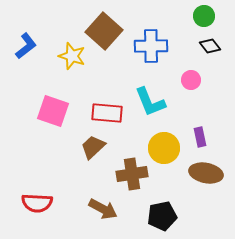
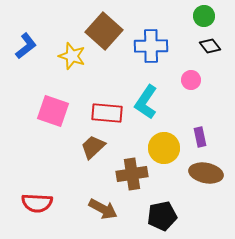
cyan L-shape: moved 4 px left; rotated 56 degrees clockwise
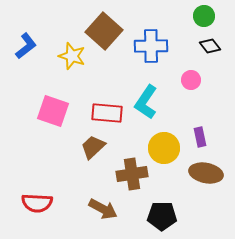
black pentagon: rotated 12 degrees clockwise
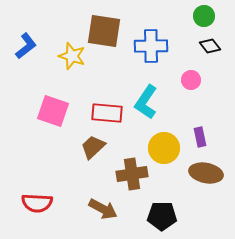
brown square: rotated 33 degrees counterclockwise
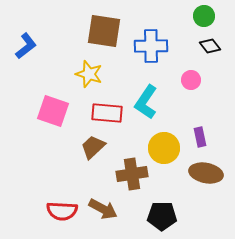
yellow star: moved 17 px right, 18 px down
red semicircle: moved 25 px right, 8 px down
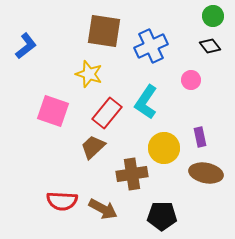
green circle: moved 9 px right
blue cross: rotated 24 degrees counterclockwise
red rectangle: rotated 56 degrees counterclockwise
red semicircle: moved 10 px up
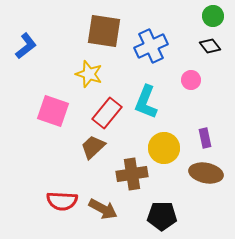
cyan L-shape: rotated 12 degrees counterclockwise
purple rectangle: moved 5 px right, 1 px down
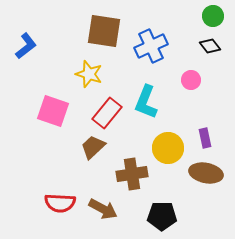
yellow circle: moved 4 px right
red semicircle: moved 2 px left, 2 px down
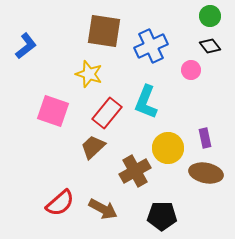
green circle: moved 3 px left
pink circle: moved 10 px up
brown cross: moved 3 px right, 3 px up; rotated 20 degrees counterclockwise
red semicircle: rotated 44 degrees counterclockwise
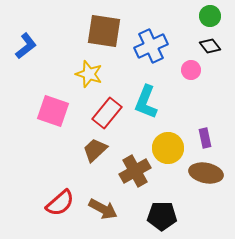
brown trapezoid: moved 2 px right, 3 px down
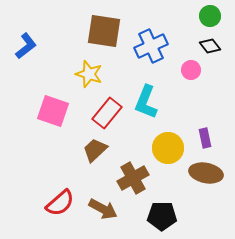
brown cross: moved 2 px left, 7 px down
